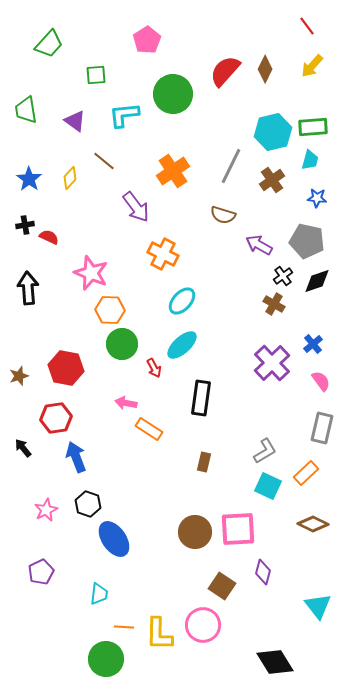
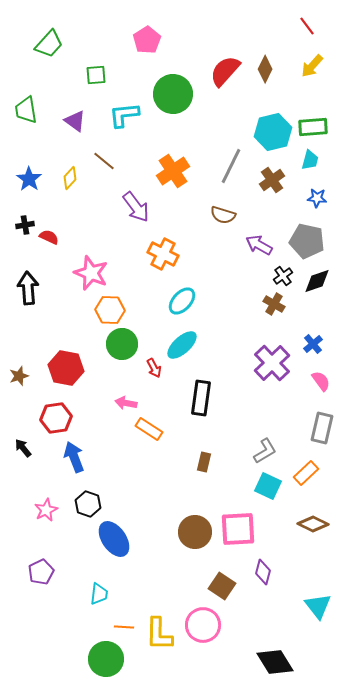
blue arrow at (76, 457): moved 2 px left
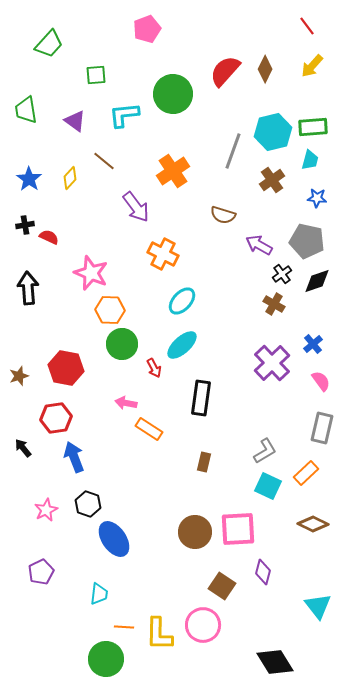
pink pentagon at (147, 40): moved 11 px up; rotated 12 degrees clockwise
gray line at (231, 166): moved 2 px right, 15 px up; rotated 6 degrees counterclockwise
black cross at (283, 276): moved 1 px left, 2 px up
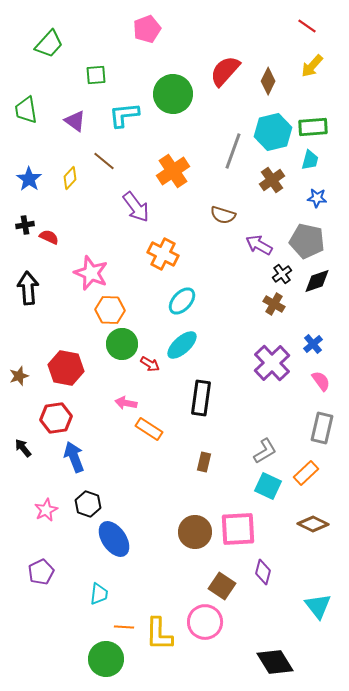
red line at (307, 26): rotated 18 degrees counterclockwise
brown diamond at (265, 69): moved 3 px right, 12 px down
red arrow at (154, 368): moved 4 px left, 4 px up; rotated 30 degrees counterclockwise
pink circle at (203, 625): moved 2 px right, 3 px up
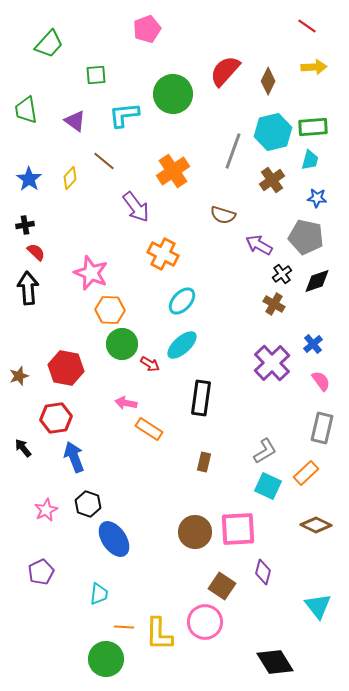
yellow arrow at (312, 66): moved 2 px right, 1 px down; rotated 135 degrees counterclockwise
red semicircle at (49, 237): moved 13 px left, 15 px down; rotated 18 degrees clockwise
gray pentagon at (307, 241): moved 1 px left, 4 px up
brown diamond at (313, 524): moved 3 px right, 1 px down
